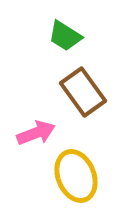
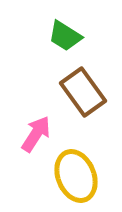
pink arrow: moved 1 px down; rotated 36 degrees counterclockwise
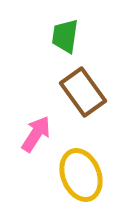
green trapezoid: rotated 66 degrees clockwise
yellow ellipse: moved 5 px right, 1 px up
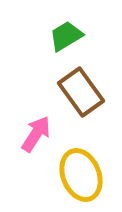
green trapezoid: moved 1 px right; rotated 51 degrees clockwise
brown rectangle: moved 2 px left
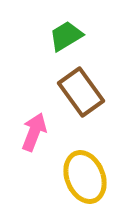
pink arrow: moved 2 px left, 2 px up; rotated 12 degrees counterclockwise
yellow ellipse: moved 4 px right, 2 px down
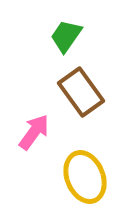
green trapezoid: rotated 24 degrees counterclockwise
pink arrow: rotated 15 degrees clockwise
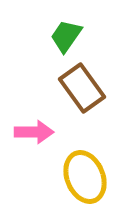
brown rectangle: moved 1 px right, 4 px up
pink arrow: rotated 54 degrees clockwise
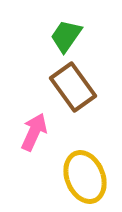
brown rectangle: moved 9 px left, 1 px up
pink arrow: rotated 66 degrees counterclockwise
